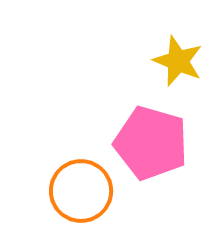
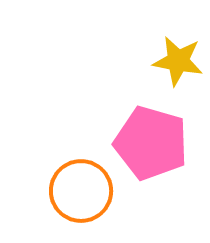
yellow star: rotated 12 degrees counterclockwise
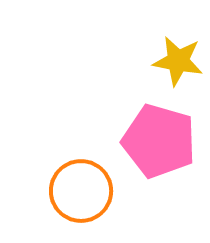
pink pentagon: moved 8 px right, 2 px up
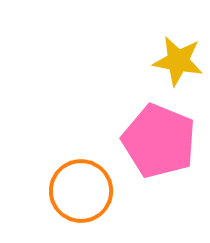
pink pentagon: rotated 6 degrees clockwise
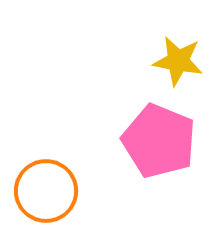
orange circle: moved 35 px left
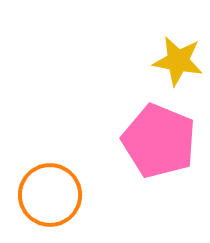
orange circle: moved 4 px right, 4 px down
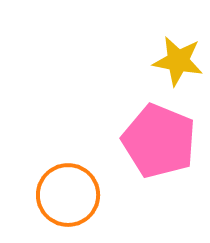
orange circle: moved 18 px right
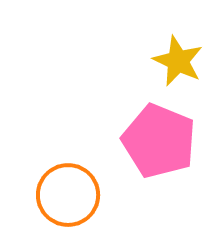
yellow star: rotated 15 degrees clockwise
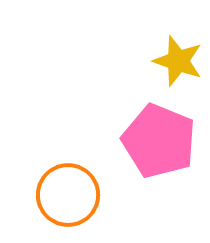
yellow star: rotated 6 degrees counterclockwise
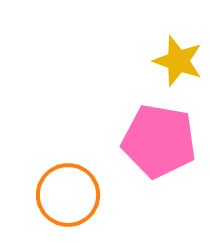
pink pentagon: rotated 12 degrees counterclockwise
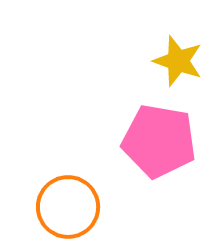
orange circle: moved 12 px down
